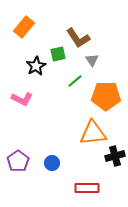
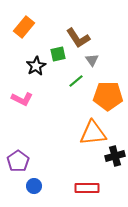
green line: moved 1 px right
orange pentagon: moved 2 px right
blue circle: moved 18 px left, 23 px down
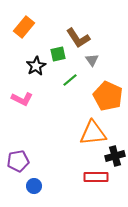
green line: moved 6 px left, 1 px up
orange pentagon: rotated 24 degrees clockwise
purple pentagon: rotated 25 degrees clockwise
red rectangle: moved 9 px right, 11 px up
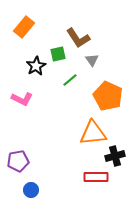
blue circle: moved 3 px left, 4 px down
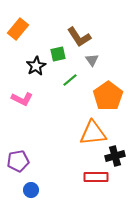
orange rectangle: moved 6 px left, 2 px down
brown L-shape: moved 1 px right, 1 px up
orange pentagon: rotated 12 degrees clockwise
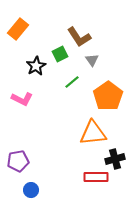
green square: moved 2 px right; rotated 14 degrees counterclockwise
green line: moved 2 px right, 2 px down
black cross: moved 3 px down
